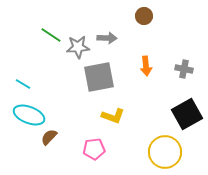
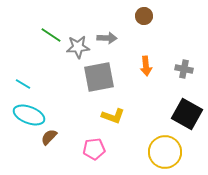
black square: rotated 32 degrees counterclockwise
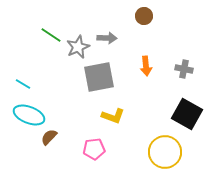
gray star: rotated 20 degrees counterclockwise
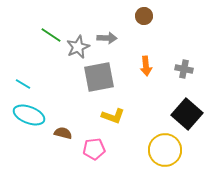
black square: rotated 12 degrees clockwise
brown semicircle: moved 14 px right, 4 px up; rotated 60 degrees clockwise
yellow circle: moved 2 px up
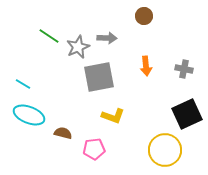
green line: moved 2 px left, 1 px down
black square: rotated 24 degrees clockwise
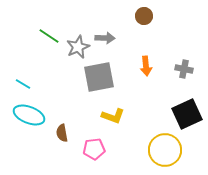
gray arrow: moved 2 px left
brown semicircle: moved 1 px left; rotated 114 degrees counterclockwise
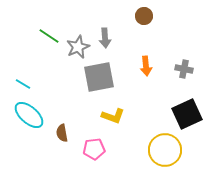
gray arrow: rotated 84 degrees clockwise
cyan ellipse: rotated 20 degrees clockwise
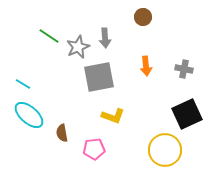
brown circle: moved 1 px left, 1 px down
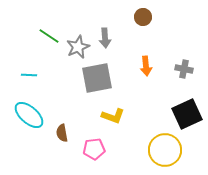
gray square: moved 2 px left, 1 px down
cyan line: moved 6 px right, 9 px up; rotated 28 degrees counterclockwise
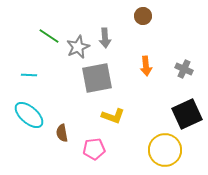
brown circle: moved 1 px up
gray cross: rotated 12 degrees clockwise
